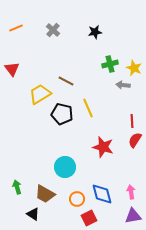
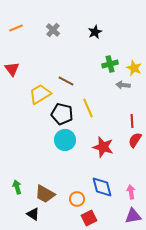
black star: rotated 16 degrees counterclockwise
cyan circle: moved 27 px up
blue diamond: moved 7 px up
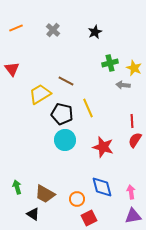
green cross: moved 1 px up
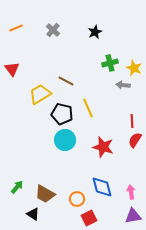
green arrow: rotated 56 degrees clockwise
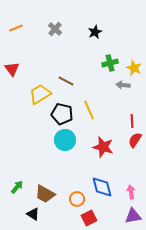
gray cross: moved 2 px right, 1 px up
yellow line: moved 1 px right, 2 px down
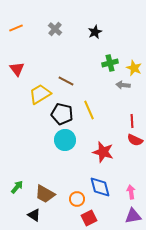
red triangle: moved 5 px right
red semicircle: rotated 98 degrees counterclockwise
red star: moved 5 px down
blue diamond: moved 2 px left
black triangle: moved 1 px right, 1 px down
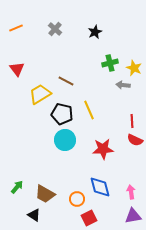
red star: moved 3 px up; rotated 20 degrees counterclockwise
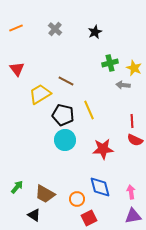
black pentagon: moved 1 px right, 1 px down
